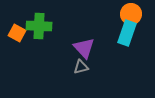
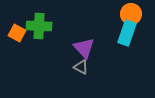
gray triangle: rotated 42 degrees clockwise
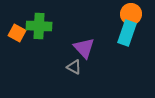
gray triangle: moved 7 px left
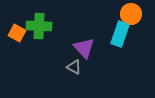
cyan rectangle: moved 7 px left, 1 px down
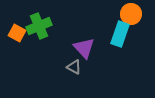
green cross: rotated 25 degrees counterclockwise
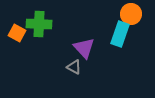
green cross: moved 2 px up; rotated 25 degrees clockwise
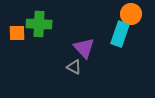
orange square: rotated 30 degrees counterclockwise
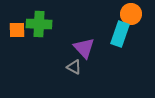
orange square: moved 3 px up
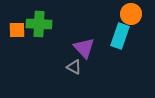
cyan rectangle: moved 2 px down
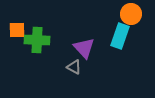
green cross: moved 2 px left, 16 px down
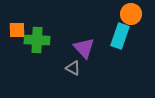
gray triangle: moved 1 px left, 1 px down
